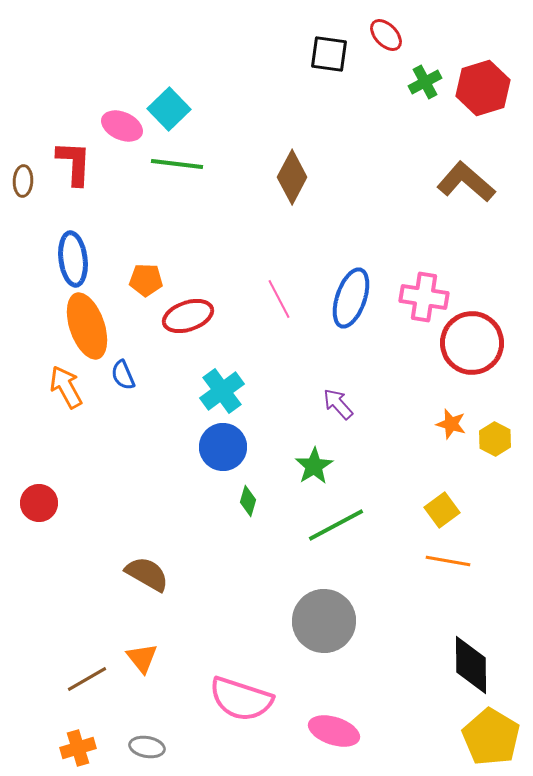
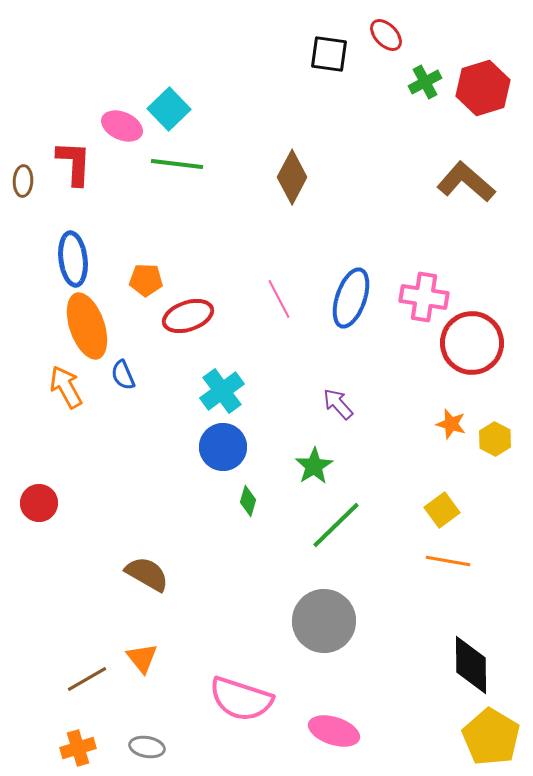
green line at (336, 525): rotated 16 degrees counterclockwise
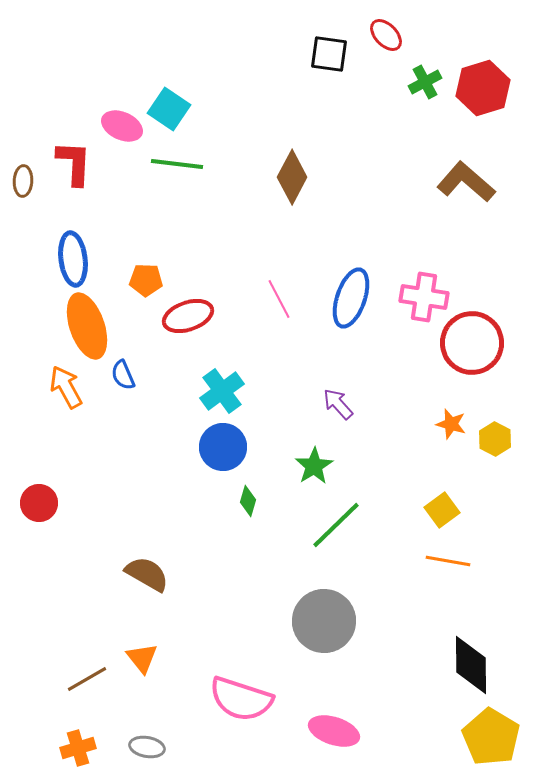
cyan square at (169, 109): rotated 12 degrees counterclockwise
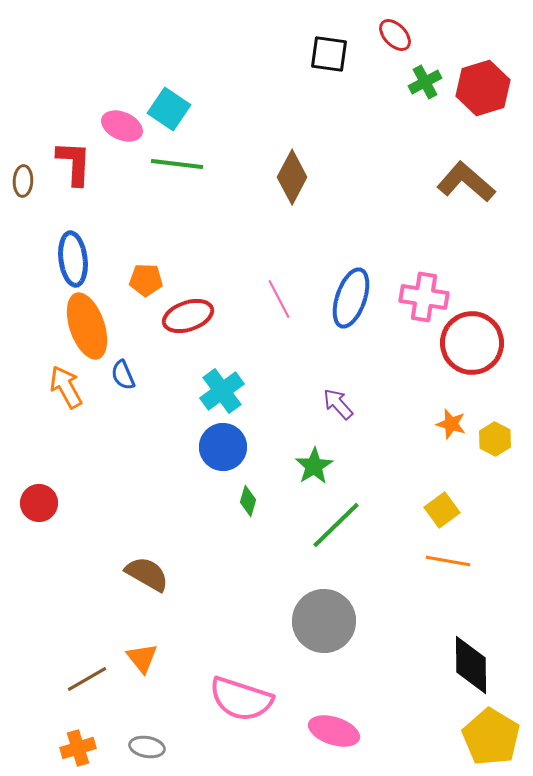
red ellipse at (386, 35): moved 9 px right
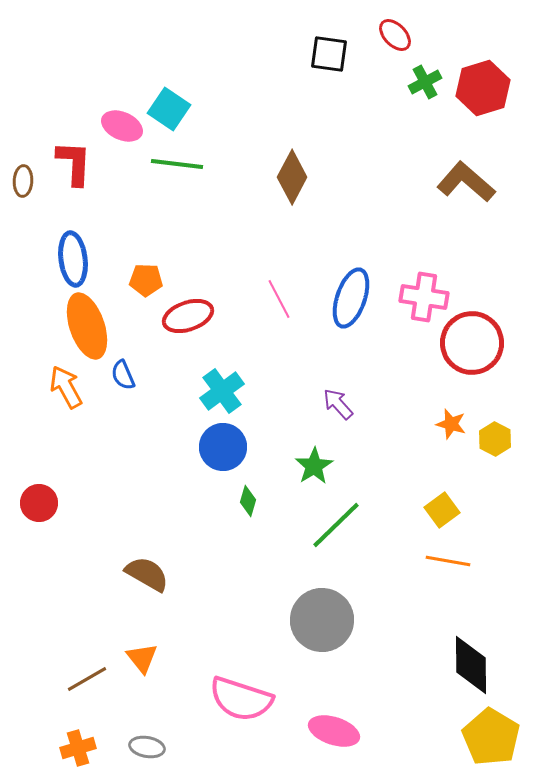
gray circle at (324, 621): moved 2 px left, 1 px up
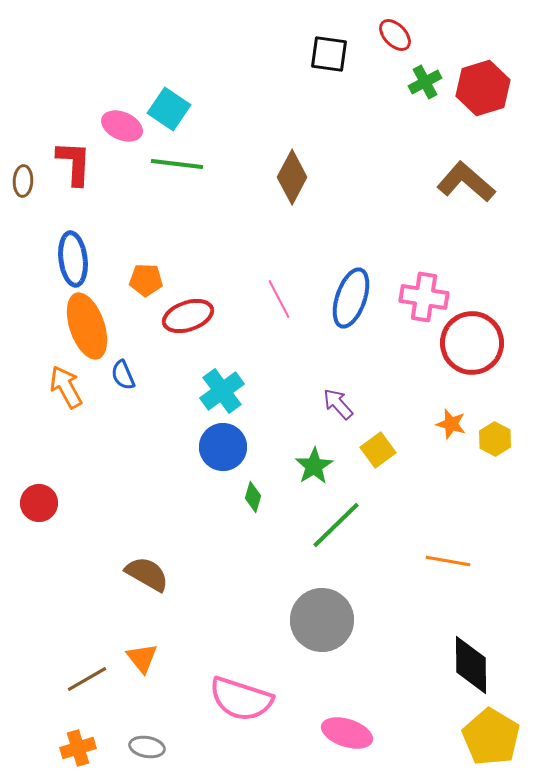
green diamond at (248, 501): moved 5 px right, 4 px up
yellow square at (442, 510): moved 64 px left, 60 px up
pink ellipse at (334, 731): moved 13 px right, 2 px down
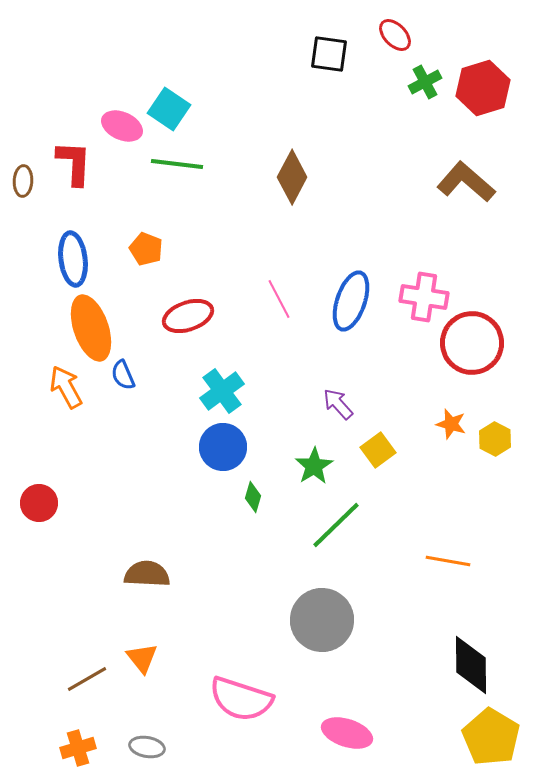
orange pentagon at (146, 280): moved 31 px up; rotated 20 degrees clockwise
blue ellipse at (351, 298): moved 3 px down
orange ellipse at (87, 326): moved 4 px right, 2 px down
brown semicircle at (147, 574): rotated 27 degrees counterclockwise
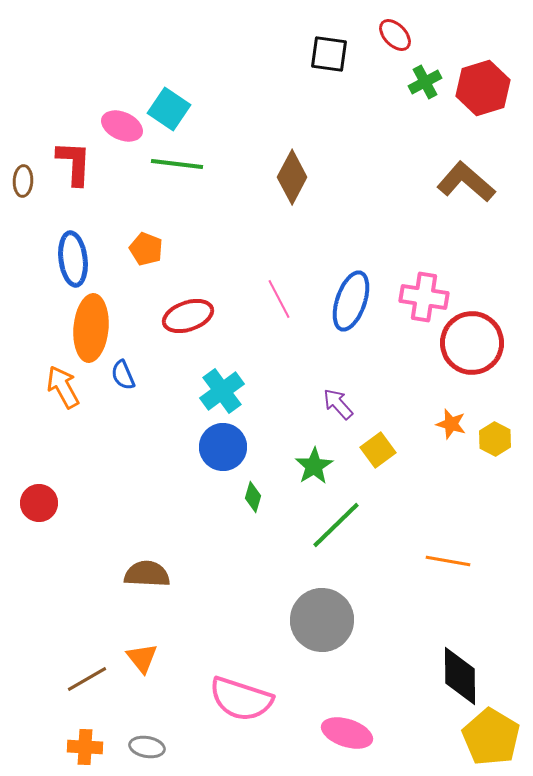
orange ellipse at (91, 328): rotated 24 degrees clockwise
orange arrow at (66, 387): moved 3 px left
black diamond at (471, 665): moved 11 px left, 11 px down
orange cross at (78, 748): moved 7 px right, 1 px up; rotated 20 degrees clockwise
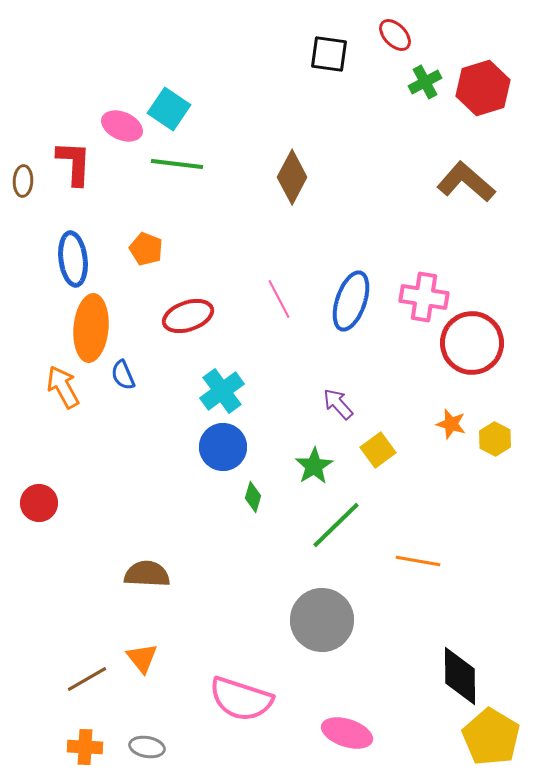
orange line at (448, 561): moved 30 px left
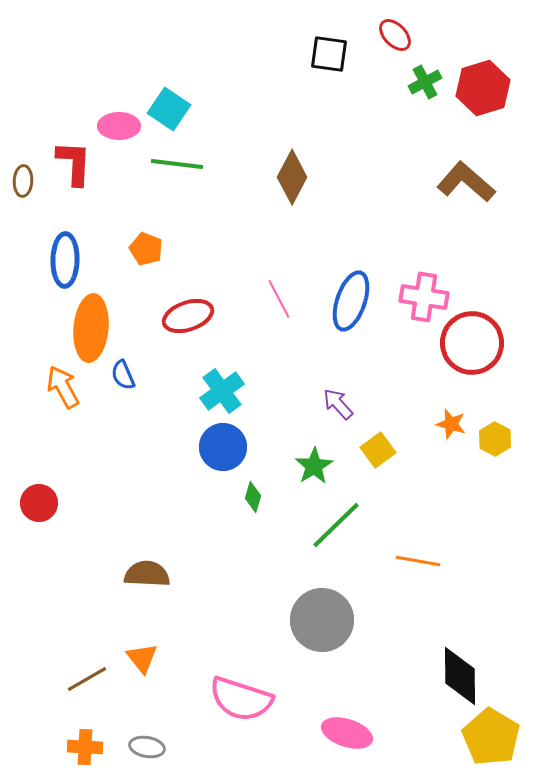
pink ellipse at (122, 126): moved 3 px left; rotated 24 degrees counterclockwise
blue ellipse at (73, 259): moved 8 px left, 1 px down; rotated 8 degrees clockwise
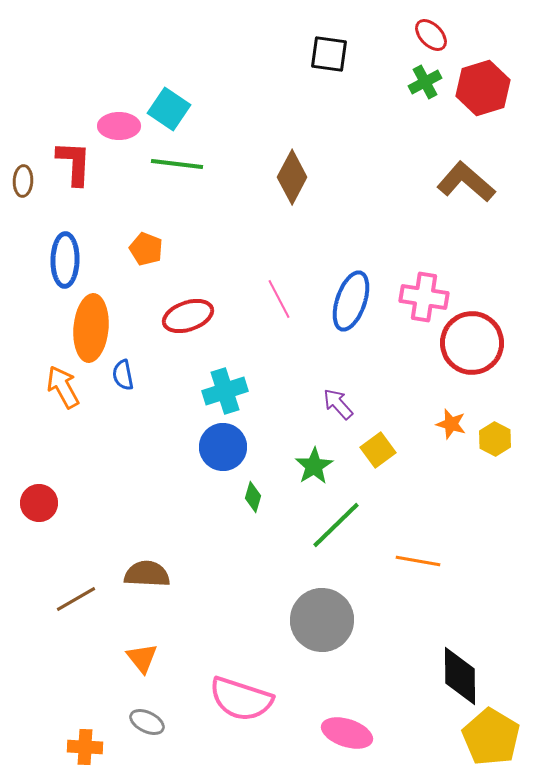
red ellipse at (395, 35): moved 36 px right
blue semicircle at (123, 375): rotated 12 degrees clockwise
cyan cross at (222, 391): moved 3 px right; rotated 18 degrees clockwise
brown line at (87, 679): moved 11 px left, 80 px up
gray ellipse at (147, 747): moved 25 px up; rotated 16 degrees clockwise
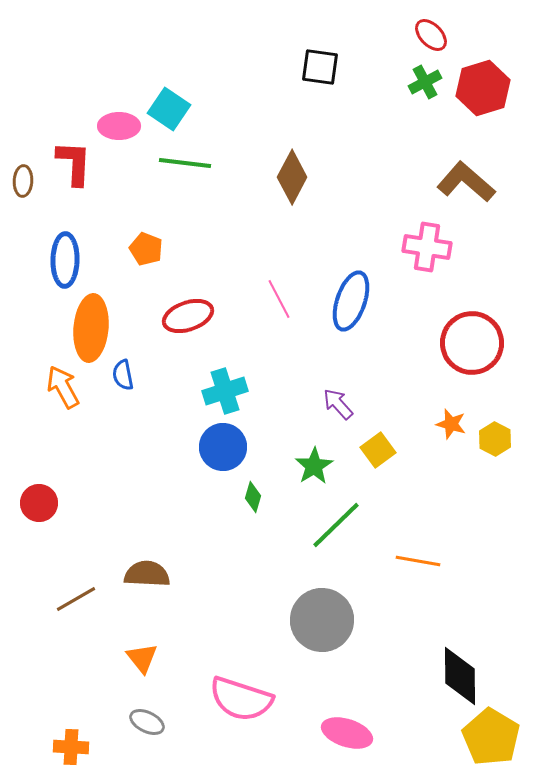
black square at (329, 54): moved 9 px left, 13 px down
green line at (177, 164): moved 8 px right, 1 px up
pink cross at (424, 297): moved 3 px right, 50 px up
orange cross at (85, 747): moved 14 px left
